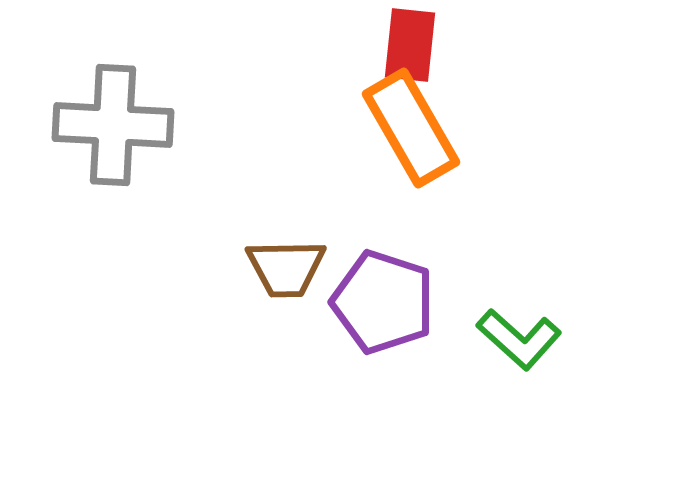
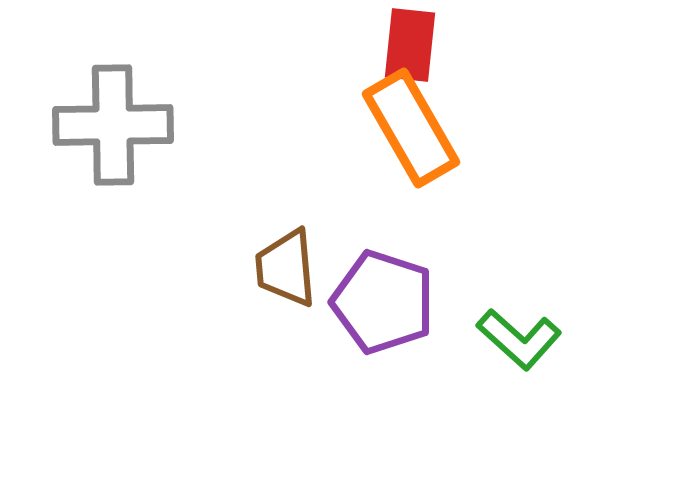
gray cross: rotated 4 degrees counterclockwise
brown trapezoid: rotated 86 degrees clockwise
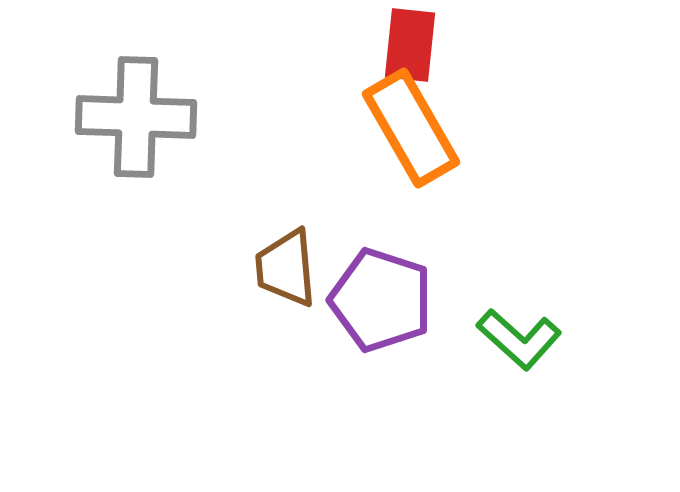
gray cross: moved 23 px right, 8 px up; rotated 3 degrees clockwise
purple pentagon: moved 2 px left, 2 px up
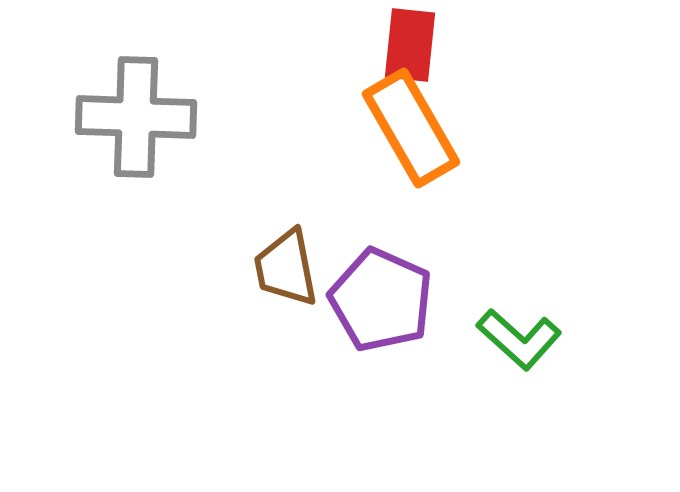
brown trapezoid: rotated 6 degrees counterclockwise
purple pentagon: rotated 6 degrees clockwise
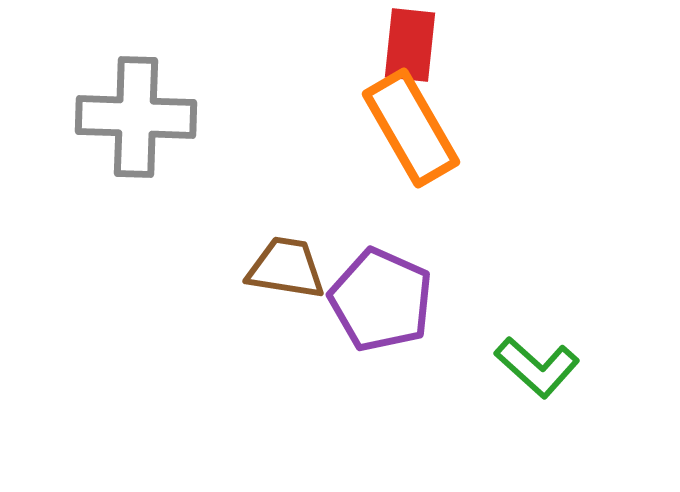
brown trapezoid: rotated 110 degrees clockwise
green L-shape: moved 18 px right, 28 px down
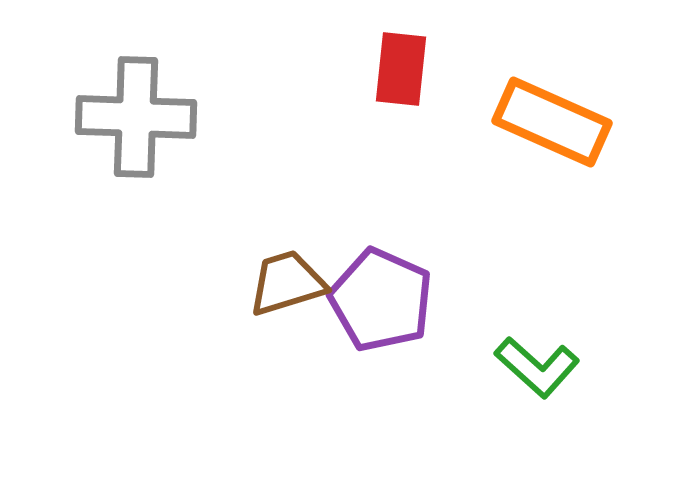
red rectangle: moved 9 px left, 24 px down
orange rectangle: moved 141 px right, 6 px up; rotated 36 degrees counterclockwise
brown trapezoid: moved 1 px right, 15 px down; rotated 26 degrees counterclockwise
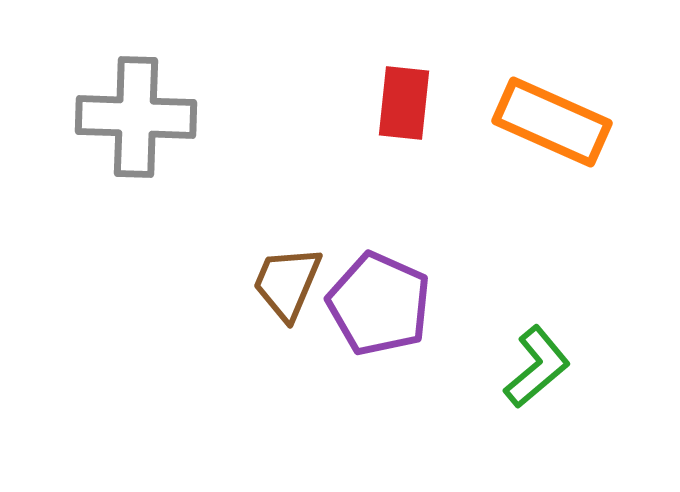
red rectangle: moved 3 px right, 34 px down
brown trapezoid: rotated 50 degrees counterclockwise
purple pentagon: moved 2 px left, 4 px down
green L-shape: rotated 82 degrees counterclockwise
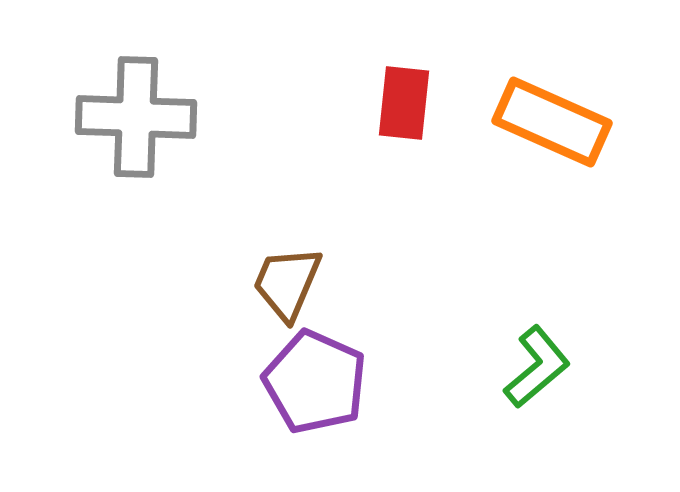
purple pentagon: moved 64 px left, 78 px down
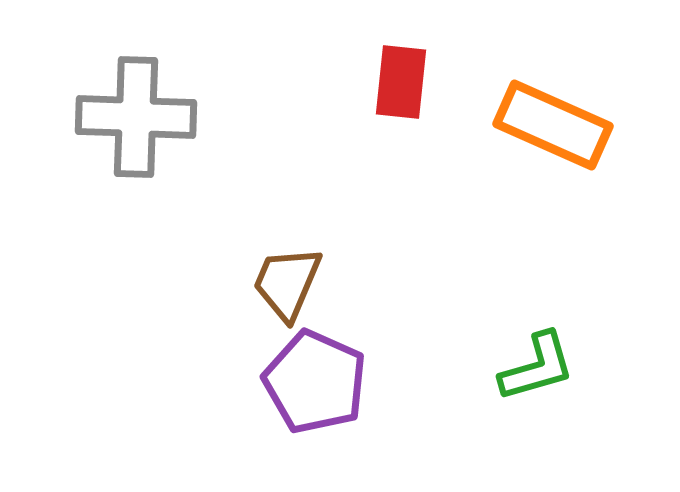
red rectangle: moved 3 px left, 21 px up
orange rectangle: moved 1 px right, 3 px down
green L-shape: rotated 24 degrees clockwise
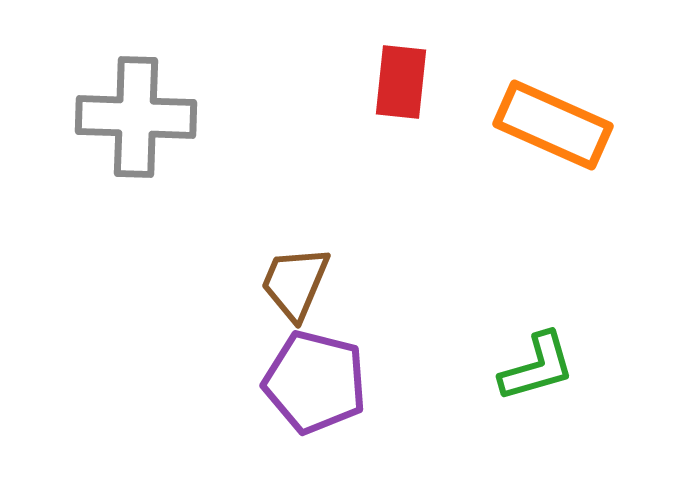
brown trapezoid: moved 8 px right
purple pentagon: rotated 10 degrees counterclockwise
